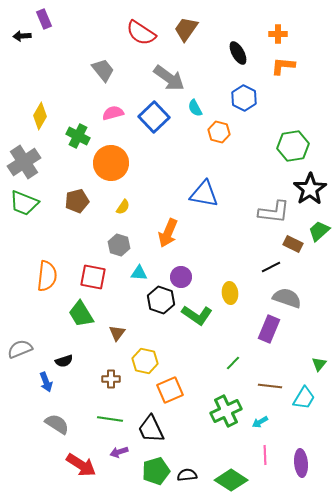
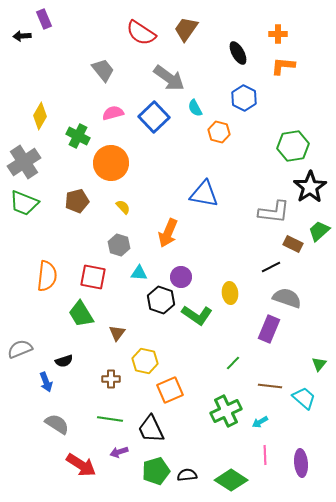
black star at (310, 189): moved 2 px up
yellow semicircle at (123, 207): rotated 77 degrees counterclockwise
cyan trapezoid at (304, 398): rotated 80 degrees counterclockwise
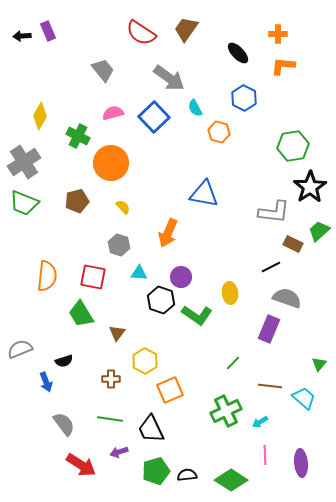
purple rectangle at (44, 19): moved 4 px right, 12 px down
black ellipse at (238, 53): rotated 15 degrees counterclockwise
yellow hexagon at (145, 361): rotated 15 degrees clockwise
gray semicircle at (57, 424): moved 7 px right; rotated 20 degrees clockwise
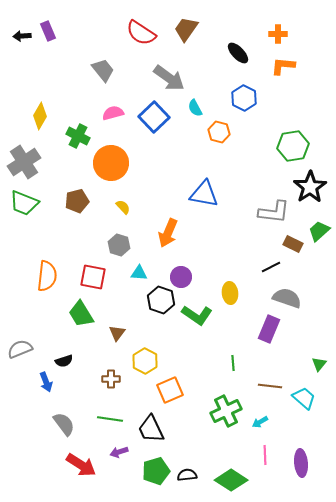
green line at (233, 363): rotated 49 degrees counterclockwise
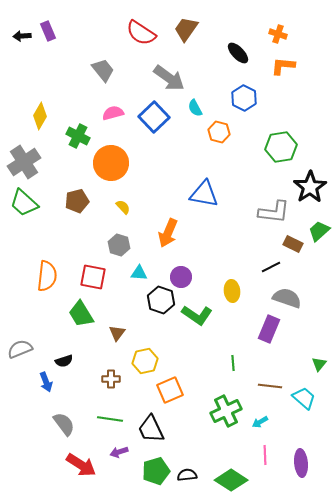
orange cross at (278, 34): rotated 18 degrees clockwise
green hexagon at (293, 146): moved 12 px left, 1 px down
green trapezoid at (24, 203): rotated 20 degrees clockwise
yellow ellipse at (230, 293): moved 2 px right, 2 px up
yellow hexagon at (145, 361): rotated 20 degrees clockwise
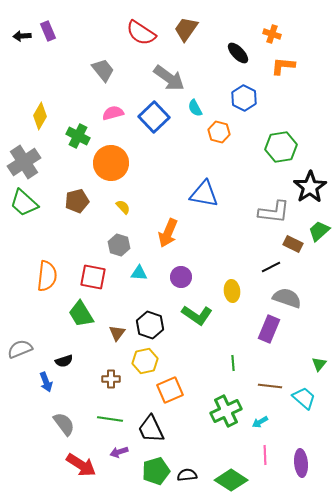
orange cross at (278, 34): moved 6 px left
black hexagon at (161, 300): moved 11 px left, 25 px down
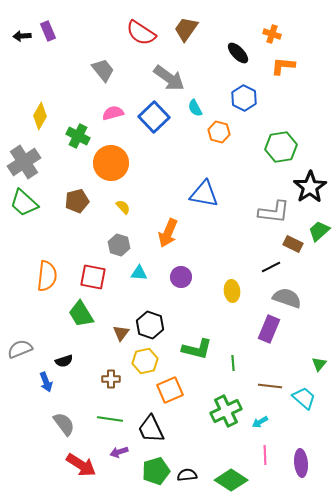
green L-shape at (197, 315): moved 34 px down; rotated 20 degrees counterclockwise
brown triangle at (117, 333): moved 4 px right
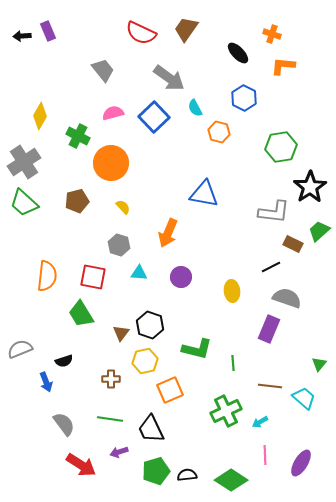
red semicircle at (141, 33): rotated 8 degrees counterclockwise
purple ellipse at (301, 463): rotated 36 degrees clockwise
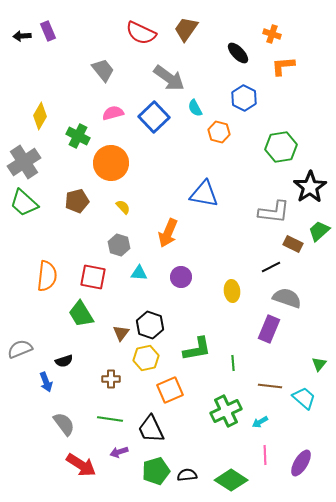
orange L-shape at (283, 66): rotated 10 degrees counterclockwise
green L-shape at (197, 349): rotated 24 degrees counterclockwise
yellow hexagon at (145, 361): moved 1 px right, 3 px up
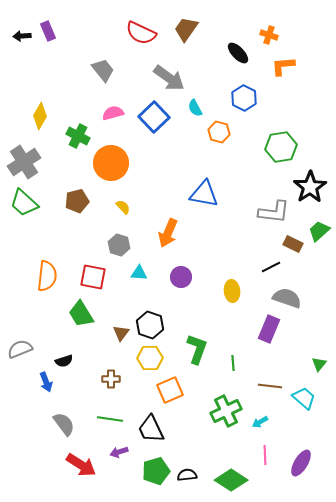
orange cross at (272, 34): moved 3 px left, 1 px down
green L-shape at (197, 349): rotated 60 degrees counterclockwise
yellow hexagon at (146, 358): moved 4 px right; rotated 10 degrees clockwise
